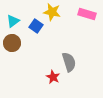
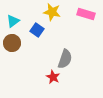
pink rectangle: moved 1 px left
blue square: moved 1 px right, 4 px down
gray semicircle: moved 4 px left, 3 px up; rotated 36 degrees clockwise
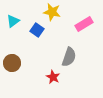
pink rectangle: moved 2 px left, 10 px down; rotated 48 degrees counterclockwise
brown circle: moved 20 px down
gray semicircle: moved 4 px right, 2 px up
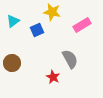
pink rectangle: moved 2 px left, 1 px down
blue square: rotated 32 degrees clockwise
gray semicircle: moved 1 px right, 2 px down; rotated 48 degrees counterclockwise
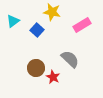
blue square: rotated 24 degrees counterclockwise
gray semicircle: rotated 18 degrees counterclockwise
brown circle: moved 24 px right, 5 px down
